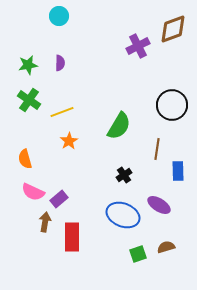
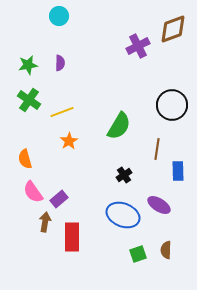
pink semicircle: rotated 30 degrees clockwise
brown semicircle: moved 3 px down; rotated 72 degrees counterclockwise
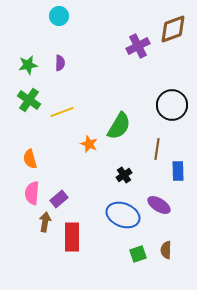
orange star: moved 20 px right, 3 px down; rotated 18 degrees counterclockwise
orange semicircle: moved 5 px right
pink semicircle: moved 1 px left, 1 px down; rotated 40 degrees clockwise
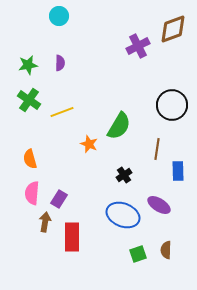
purple rectangle: rotated 18 degrees counterclockwise
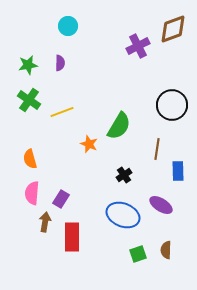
cyan circle: moved 9 px right, 10 px down
purple rectangle: moved 2 px right
purple ellipse: moved 2 px right
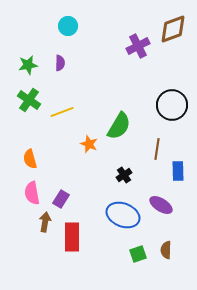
pink semicircle: rotated 15 degrees counterclockwise
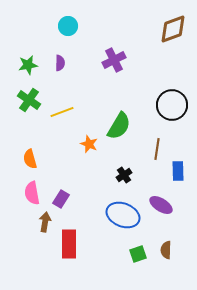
purple cross: moved 24 px left, 14 px down
red rectangle: moved 3 px left, 7 px down
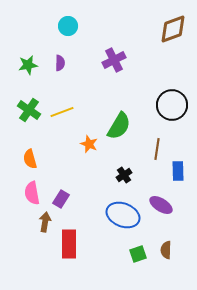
green cross: moved 10 px down
